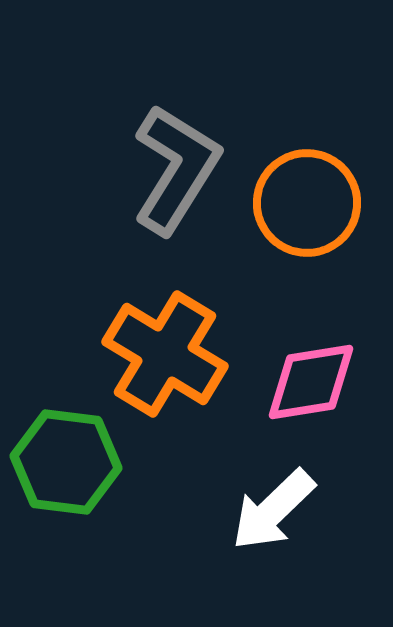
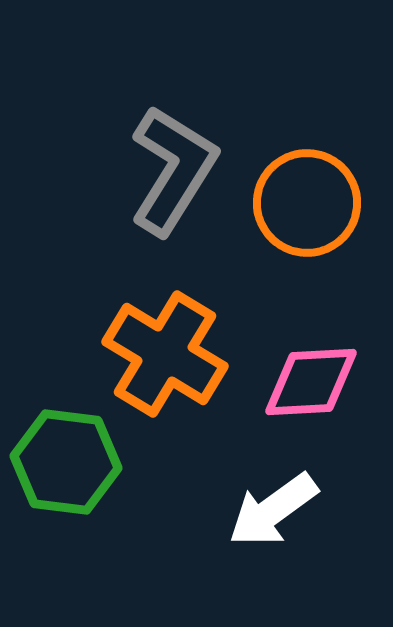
gray L-shape: moved 3 px left, 1 px down
pink diamond: rotated 6 degrees clockwise
white arrow: rotated 8 degrees clockwise
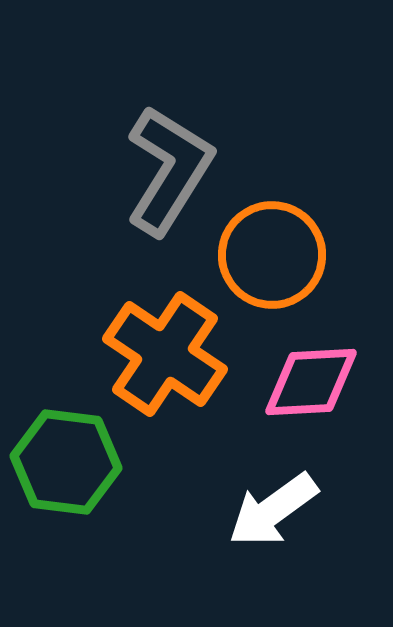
gray L-shape: moved 4 px left
orange circle: moved 35 px left, 52 px down
orange cross: rotated 3 degrees clockwise
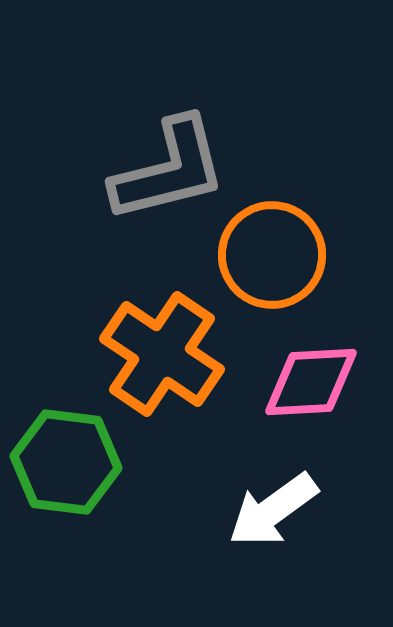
gray L-shape: rotated 44 degrees clockwise
orange cross: moved 3 px left
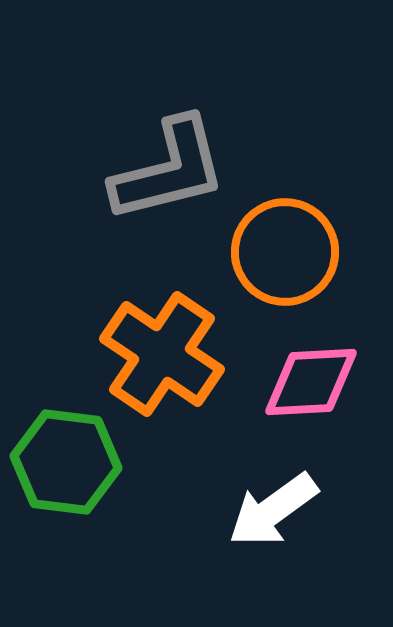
orange circle: moved 13 px right, 3 px up
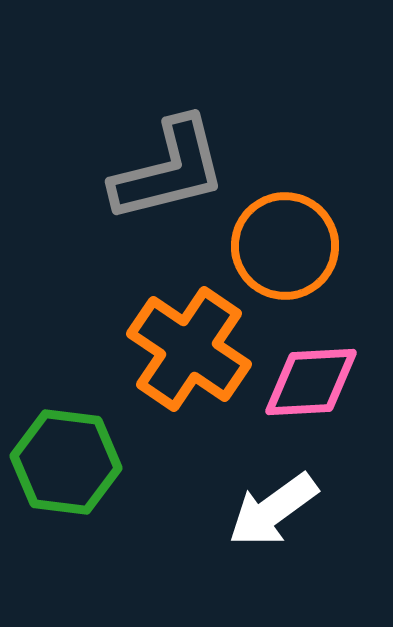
orange circle: moved 6 px up
orange cross: moved 27 px right, 5 px up
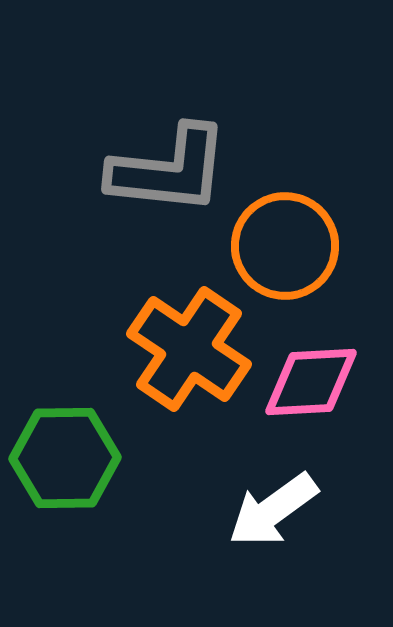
gray L-shape: rotated 20 degrees clockwise
green hexagon: moved 1 px left, 4 px up; rotated 8 degrees counterclockwise
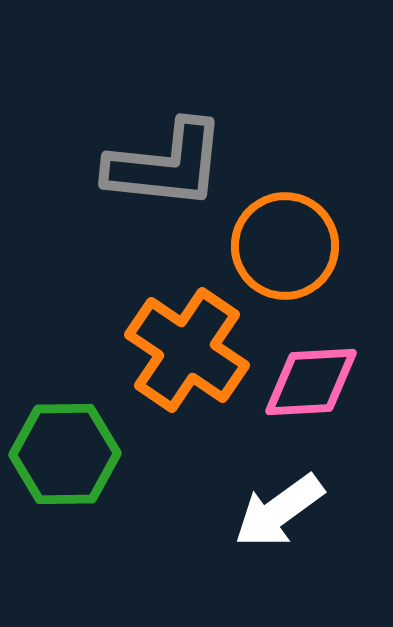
gray L-shape: moved 3 px left, 5 px up
orange cross: moved 2 px left, 1 px down
green hexagon: moved 4 px up
white arrow: moved 6 px right, 1 px down
